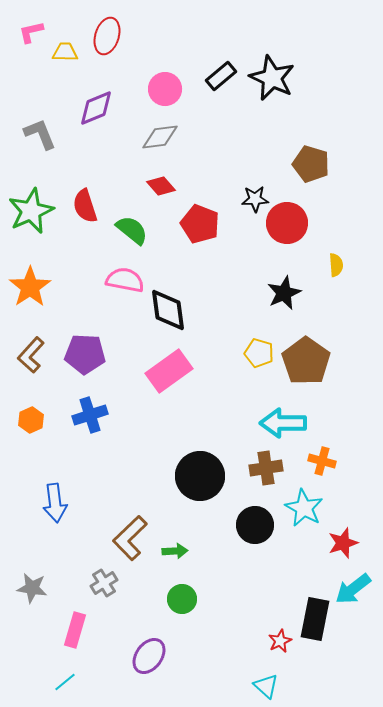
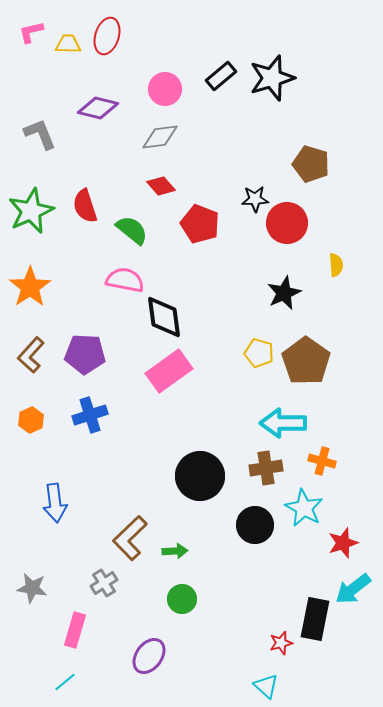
yellow trapezoid at (65, 52): moved 3 px right, 8 px up
black star at (272, 78): rotated 30 degrees clockwise
purple diamond at (96, 108): moved 2 px right; rotated 36 degrees clockwise
black diamond at (168, 310): moved 4 px left, 7 px down
red star at (280, 641): moved 1 px right, 2 px down; rotated 10 degrees clockwise
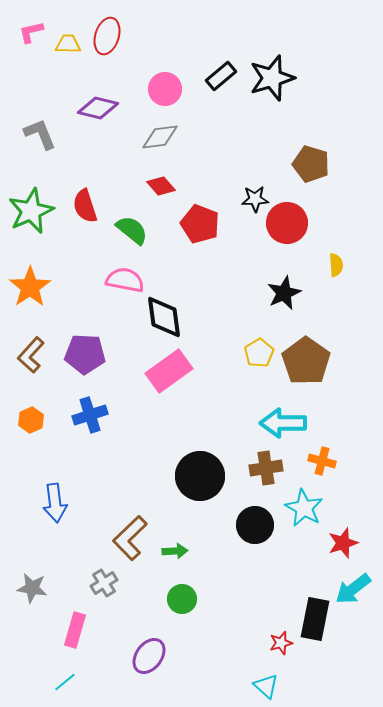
yellow pentagon at (259, 353): rotated 24 degrees clockwise
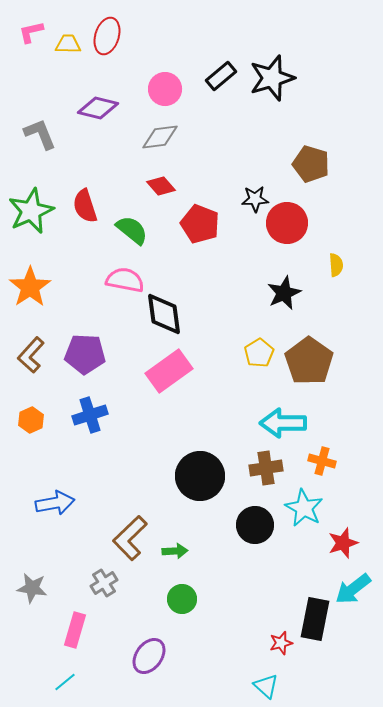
black diamond at (164, 317): moved 3 px up
brown pentagon at (306, 361): moved 3 px right
blue arrow at (55, 503): rotated 93 degrees counterclockwise
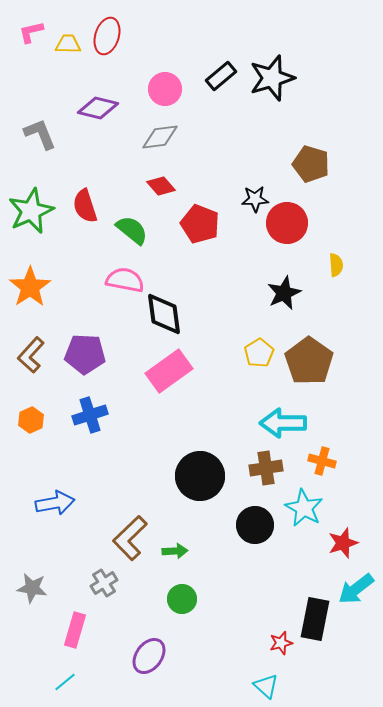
cyan arrow at (353, 589): moved 3 px right
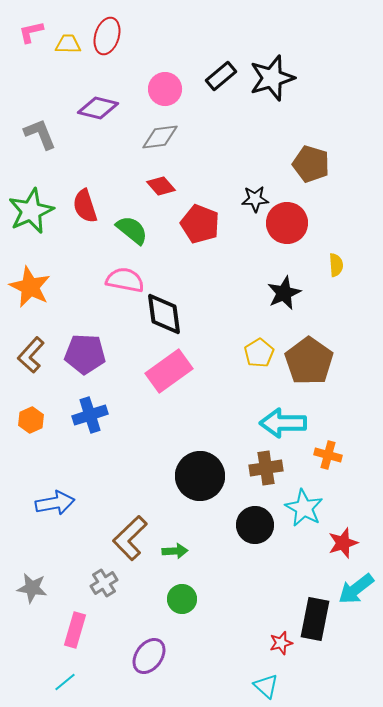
orange star at (30, 287): rotated 12 degrees counterclockwise
orange cross at (322, 461): moved 6 px right, 6 px up
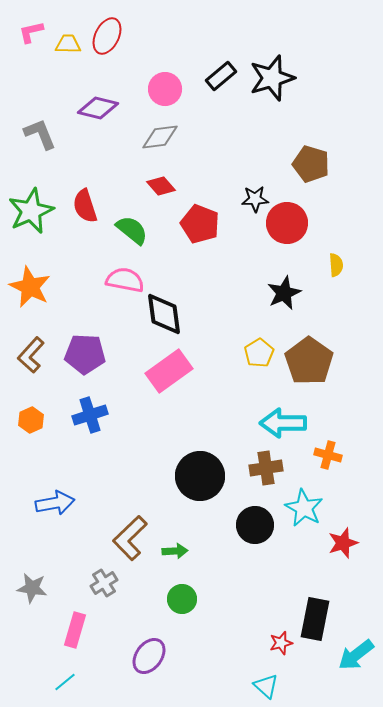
red ellipse at (107, 36): rotated 9 degrees clockwise
cyan arrow at (356, 589): moved 66 px down
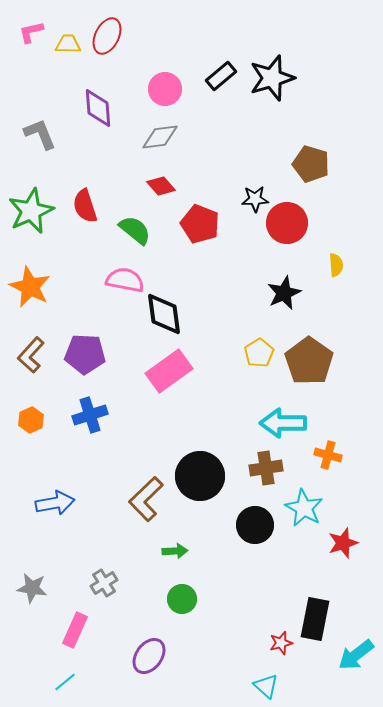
purple diamond at (98, 108): rotated 72 degrees clockwise
green semicircle at (132, 230): moved 3 px right
brown L-shape at (130, 538): moved 16 px right, 39 px up
pink rectangle at (75, 630): rotated 8 degrees clockwise
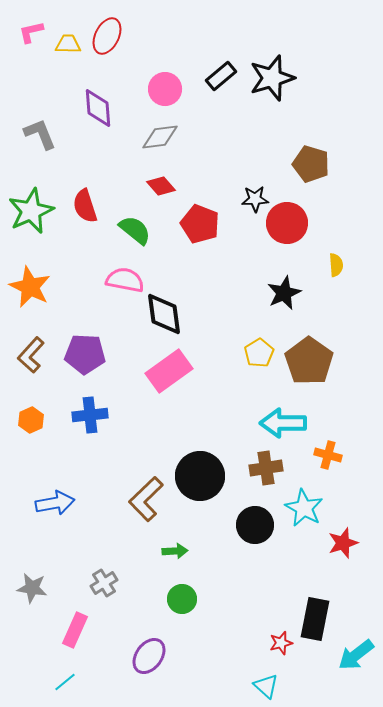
blue cross at (90, 415): rotated 12 degrees clockwise
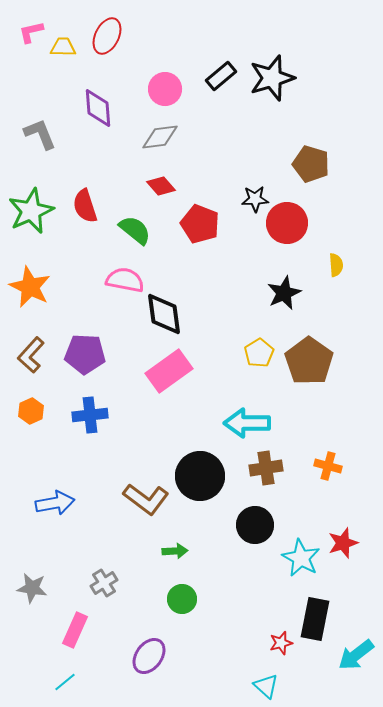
yellow trapezoid at (68, 44): moved 5 px left, 3 px down
orange hexagon at (31, 420): moved 9 px up
cyan arrow at (283, 423): moved 36 px left
orange cross at (328, 455): moved 11 px down
brown L-shape at (146, 499): rotated 99 degrees counterclockwise
cyan star at (304, 508): moved 3 px left, 50 px down
